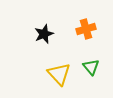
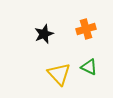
green triangle: moved 2 px left; rotated 24 degrees counterclockwise
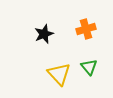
green triangle: rotated 24 degrees clockwise
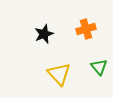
green triangle: moved 10 px right
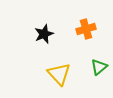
green triangle: rotated 30 degrees clockwise
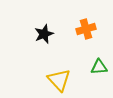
green triangle: rotated 36 degrees clockwise
yellow triangle: moved 6 px down
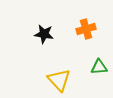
black star: rotated 30 degrees clockwise
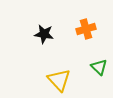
green triangle: rotated 48 degrees clockwise
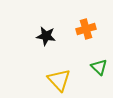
black star: moved 2 px right, 2 px down
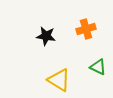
green triangle: moved 1 px left; rotated 18 degrees counterclockwise
yellow triangle: rotated 15 degrees counterclockwise
